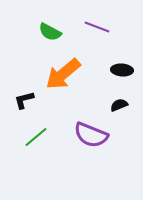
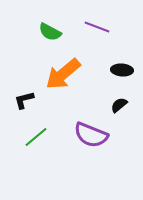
black semicircle: rotated 18 degrees counterclockwise
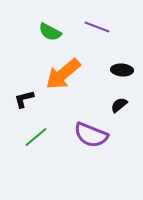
black L-shape: moved 1 px up
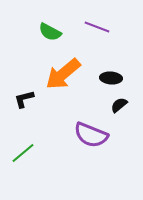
black ellipse: moved 11 px left, 8 px down
green line: moved 13 px left, 16 px down
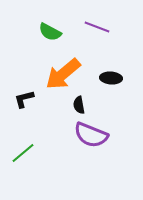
black semicircle: moved 40 px left; rotated 60 degrees counterclockwise
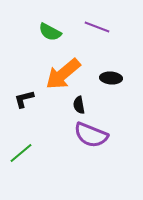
green line: moved 2 px left
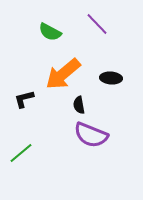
purple line: moved 3 px up; rotated 25 degrees clockwise
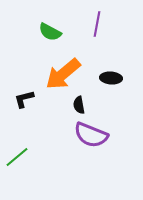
purple line: rotated 55 degrees clockwise
green line: moved 4 px left, 4 px down
